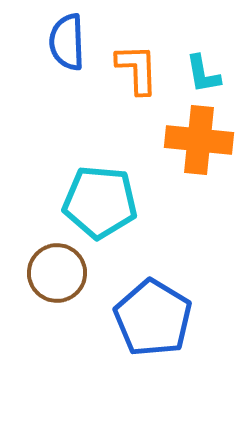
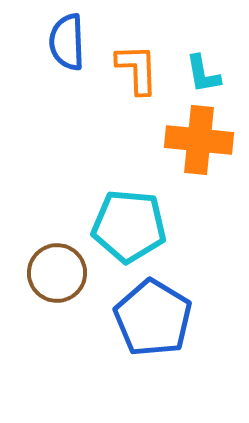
cyan pentagon: moved 29 px right, 24 px down
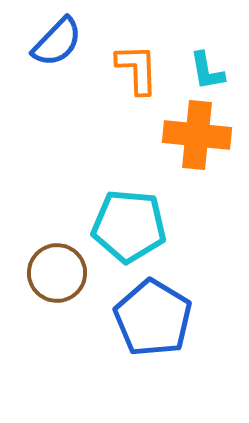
blue semicircle: moved 10 px left; rotated 134 degrees counterclockwise
cyan L-shape: moved 4 px right, 3 px up
orange cross: moved 2 px left, 5 px up
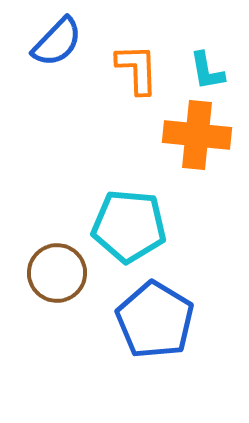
blue pentagon: moved 2 px right, 2 px down
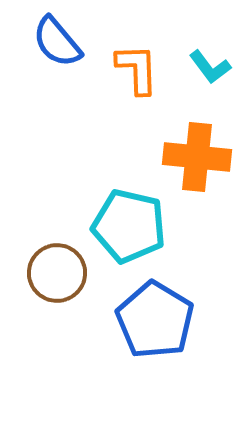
blue semicircle: rotated 96 degrees clockwise
cyan L-shape: moved 3 px right, 4 px up; rotated 27 degrees counterclockwise
orange cross: moved 22 px down
cyan pentagon: rotated 8 degrees clockwise
